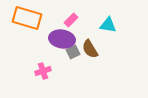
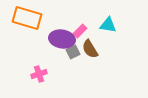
pink rectangle: moved 9 px right, 11 px down
pink cross: moved 4 px left, 3 px down
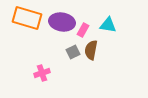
pink rectangle: moved 3 px right, 1 px up; rotated 16 degrees counterclockwise
purple ellipse: moved 17 px up
brown semicircle: moved 1 px right, 1 px down; rotated 42 degrees clockwise
pink cross: moved 3 px right, 1 px up
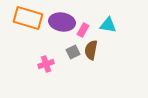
orange rectangle: moved 1 px right
pink cross: moved 4 px right, 9 px up
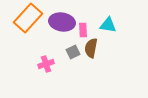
orange rectangle: rotated 64 degrees counterclockwise
pink rectangle: rotated 32 degrees counterclockwise
brown semicircle: moved 2 px up
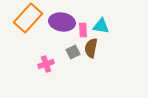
cyan triangle: moved 7 px left, 1 px down
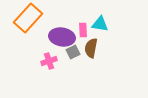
purple ellipse: moved 15 px down
cyan triangle: moved 1 px left, 2 px up
pink cross: moved 3 px right, 3 px up
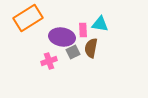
orange rectangle: rotated 16 degrees clockwise
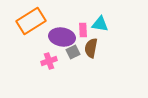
orange rectangle: moved 3 px right, 3 px down
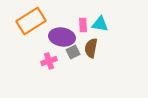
pink rectangle: moved 5 px up
